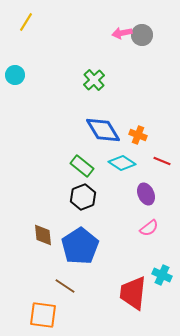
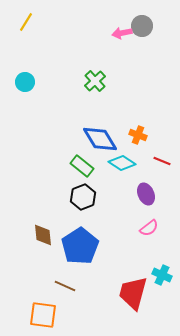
gray circle: moved 9 px up
cyan circle: moved 10 px right, 7 px down
green cross: moved 1 px right, 1 px down
blue diamond: moved 3 px left, 9 px down
brown line: rotated 10 degrees counterclockwise
red trapezoid: rotated 9 degrees clockwise
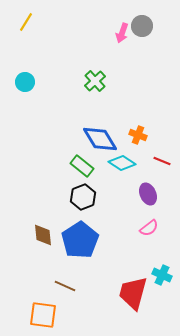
pink arrow: rotated 60 degrees counterclockwise
purple ellipse: moved 2 px right
blue pentagon: moved 6 px up
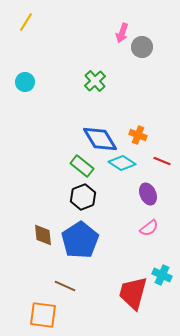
gray circle: moved 21 px down
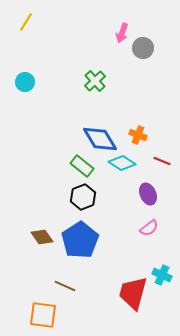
gray circle: moved 1 px right, 1 px down
brown diamond: moved 1 px left, 2 px down; rotated 30 degrees counterclockwise
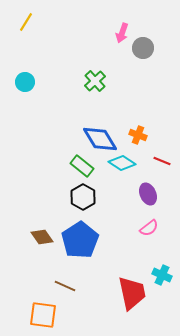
black hexagon: rotated 10 degrees counterclockwise
red trapezoid: moved 1 px left; rotated 153 degrees clockwise
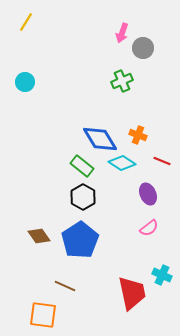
green cross: moved 27 px right; rotated 20 degrees clockwise
brown diamond: moved 3 px left, 1 px up
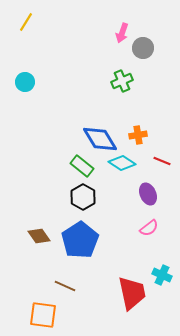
orange cross: rotated 30 degrees counterclockwise
